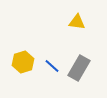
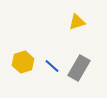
yellow triangle: rotated 24 degrees counterclockwise
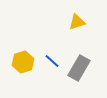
blue line: moved 5 px up
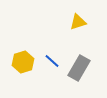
yellow triangle: moved 1 px right
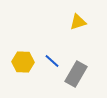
yellow hexagon: rotated 20 degrees clockwise
gray rectangle: moved 3 px left, 6 px down
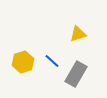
yellow triangle: moved 12 px down
yellow hexagon: rotated 20 degrees counterclockwise
